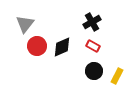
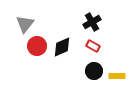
yellow rectangle: rotated 63 degrees clockwise
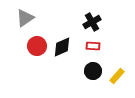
gray triangle: moved 6 px up; rotated 18 degrees clockwise
red rectangle: rotated 24 degrees counterclockwise
black circle: moved 1 px left
yellow rectangle: rotated 49 degrees counterclockwise
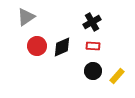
gray triangle: moved 1 px right, 1 px up
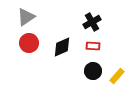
red circle: moved 8 px left, 3 px up
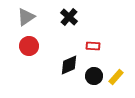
black cross: moved 23 px left, 5 px up; rotated 18 degrees counterclockwise
red circle: moved 3 px down
black diamond: moved 7 px right, 18 px down
black circle: moved 1 px right, 5 px down
yellow rectangle: moved 1 px left, 1 px down
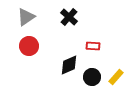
black circle: moved 2 px left, 1 px down
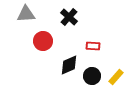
gray triangle: moved 3 px up; rotated 30 degrees clockwise
red circle: moved 14 px right, 5 px up
black circle: moved 1 px up
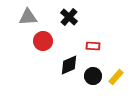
gray triangle: moved 2 px right, 3 px down
black circle: moved 1 px right
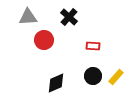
red circle: moved 1 px right, 1 px up
black diamond: moved 13 px left, 18 px down
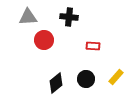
black cross: rotated 36 degrees counterclockwise
black circle: moved 7 px left, 3 px down
black diamond: rotated 15 degrees counterclockwise
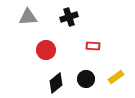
black cross: rotated 24 degrees counterclockwise
red circle: moved 2 px right, 10 px down
yellow rectangle: rotated 14 degrees clockwise
